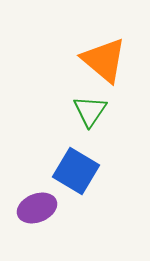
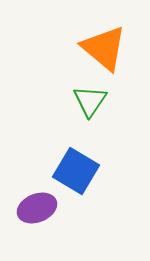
orange triangle: moved 12 px up
green triangle: moved 10 px up
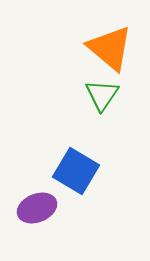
orange triangle: moved 6 px right
green triangle: moved 12 px right, 6 px up
